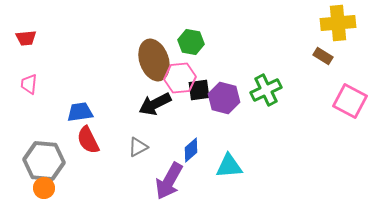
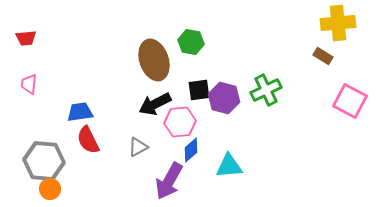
pink hexagon: moved 44 px down
orange circle: moved 6 px right, 1 px down
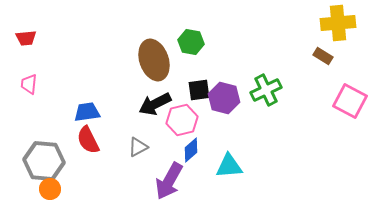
blue trapezoid: moved 7 px right
pink hexagon: moved 2 px right, 2 px up; rotated 8 degrees counterclockwise
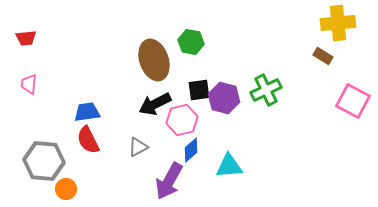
pink square: moved 3 px right
orange circle: moved 16 px right
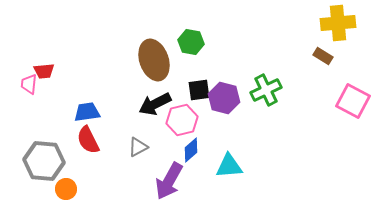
red trapezoid: moved 18 px right, 33 px down
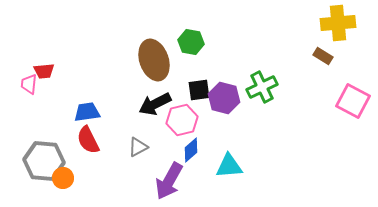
green cross: moved 4 px left, 3 px up
orange circle: moved 3 px left, 11 px up
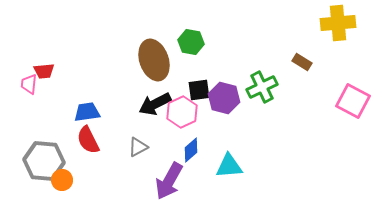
brown rectangle: moved 21 px left, 6 px down
pink hexagon: moved 8 px up; rotated 12 degrees counterclockwise
orange circle: moved 1 px left, 2 px down
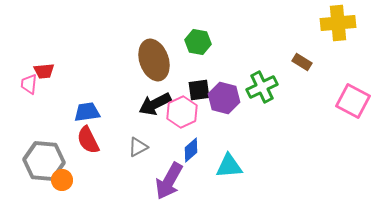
green hexagon: moved 7 px right
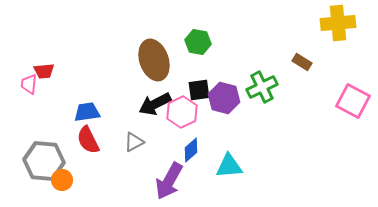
gray triangle: moved 4 px left, 5 px up
